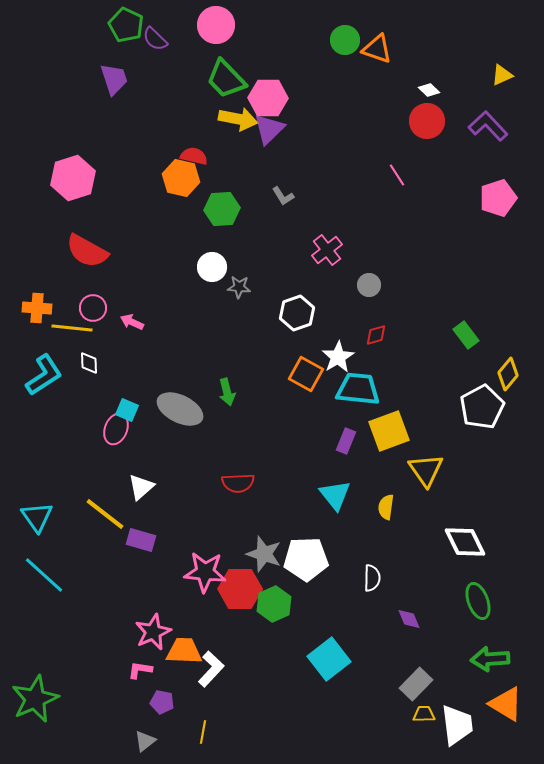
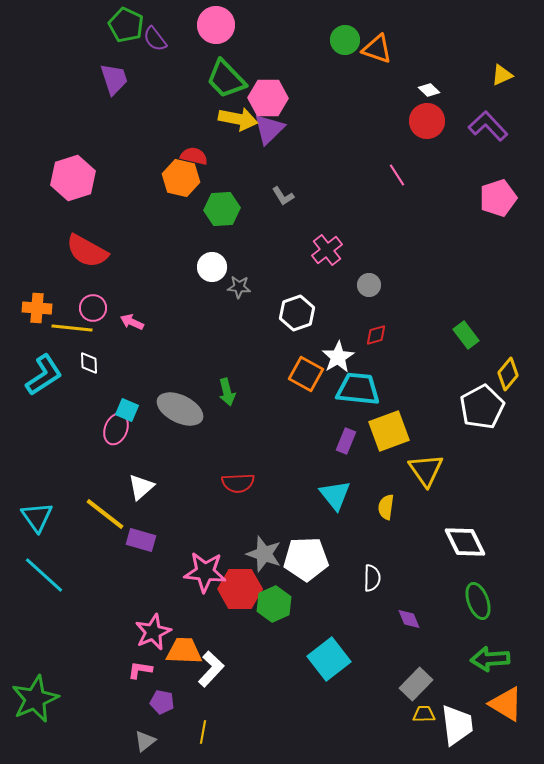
purple semicircle at (155, 39): rotated 8 degrees clockwise
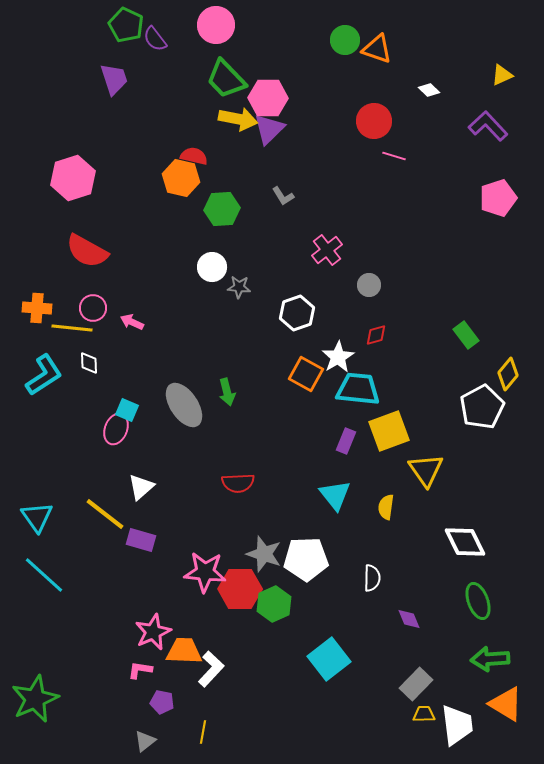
red circle at (427, 121): moved 53 px left
pink line at (397, 175): moved 3 px left, 19 px up; rotated 40 degrees counterclockwise
gray ellipse at (180, 409): moved 4 px right, 4 px up; rotated 30 degrees clockwise
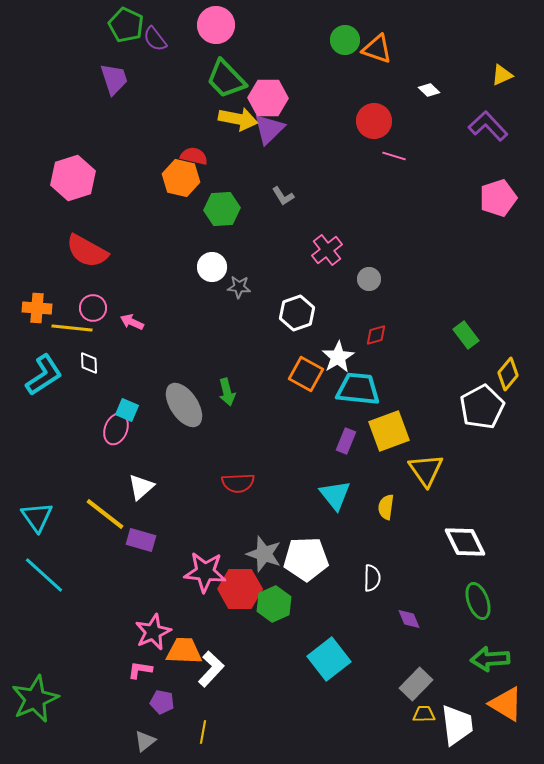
gray circle at (369, 285): moved 6 px up
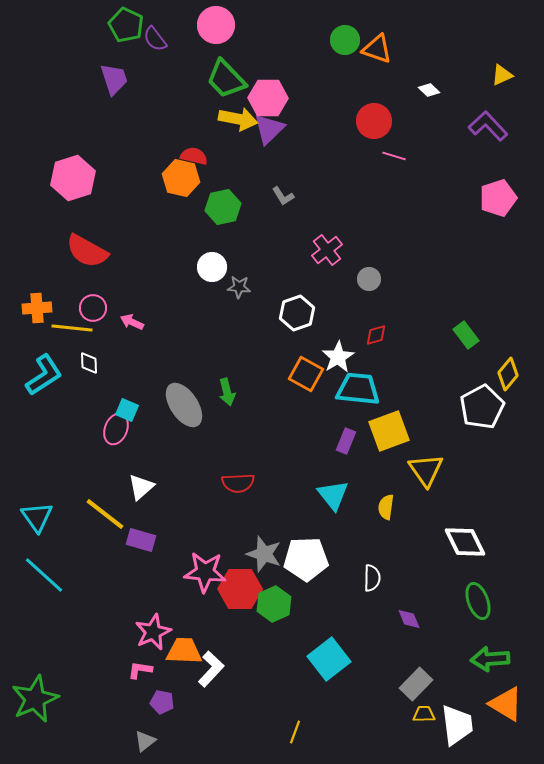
green hexagon at (222, 209): moved 1 px right, 2 px up; rotated 8 degrees counterclockwise
orange cross at (37, 308): rotated 8 degrees counterclockwise
cyan triangle at (335, 495): moved 2 px left
yellow line at (203, 732): moved 92 px right; rotated 10 degrees clockwise
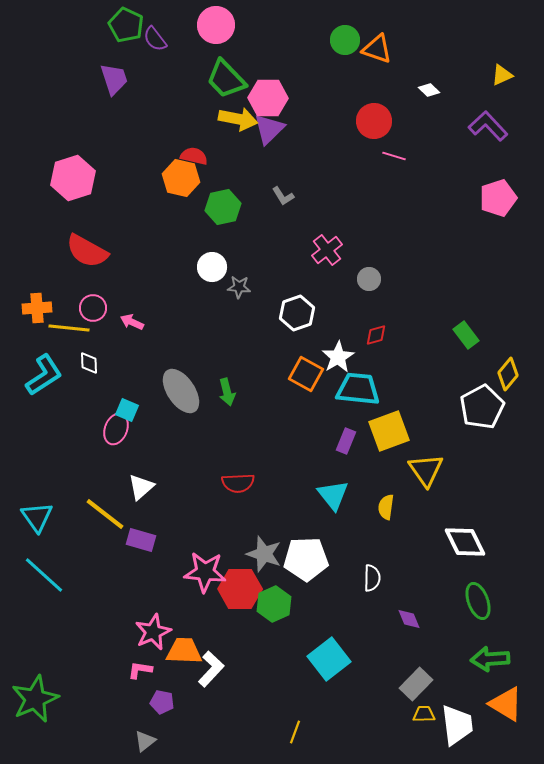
yellow line at (72, 328): moved 3 px left
gray ellipse at (184, 405): moved 3 px left, 14 px up
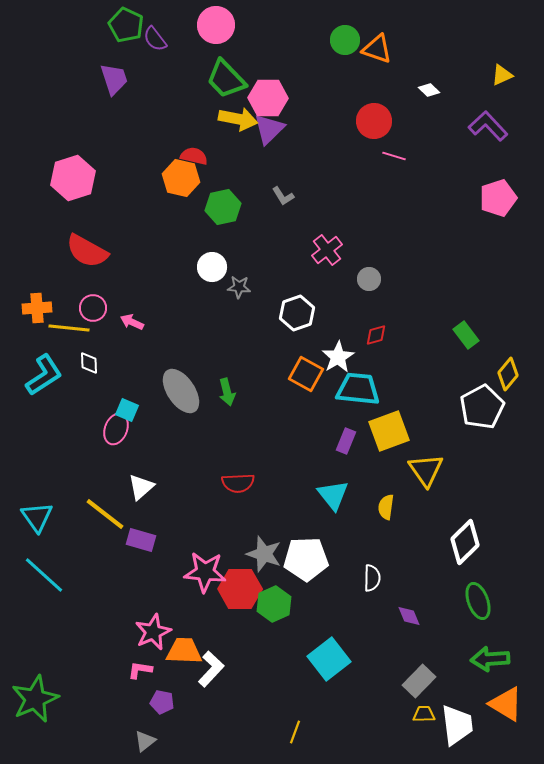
white diamond at (465, 542): rotated 72 degrees clockwise
purple diamond at (409, 619): moved 3 px up
gray rectangle at (416, 684): moved 3 px right, 3 px up
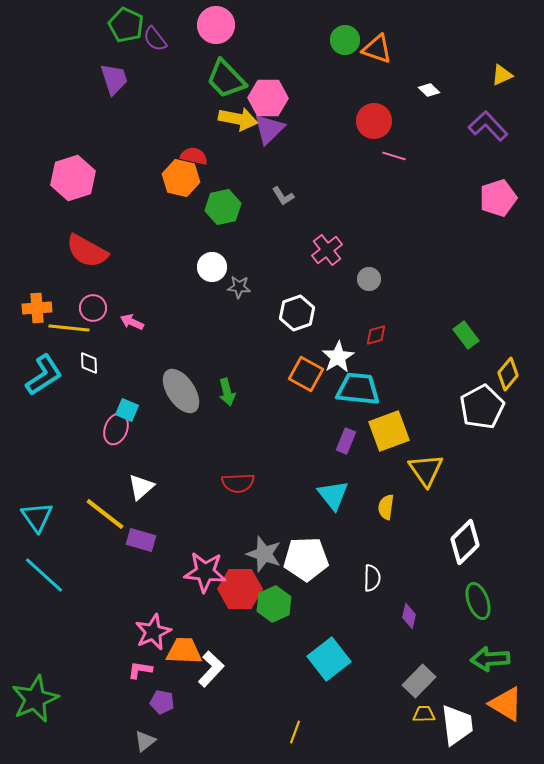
purple diamond at (409, 616): rotated 35 degrees clockwise
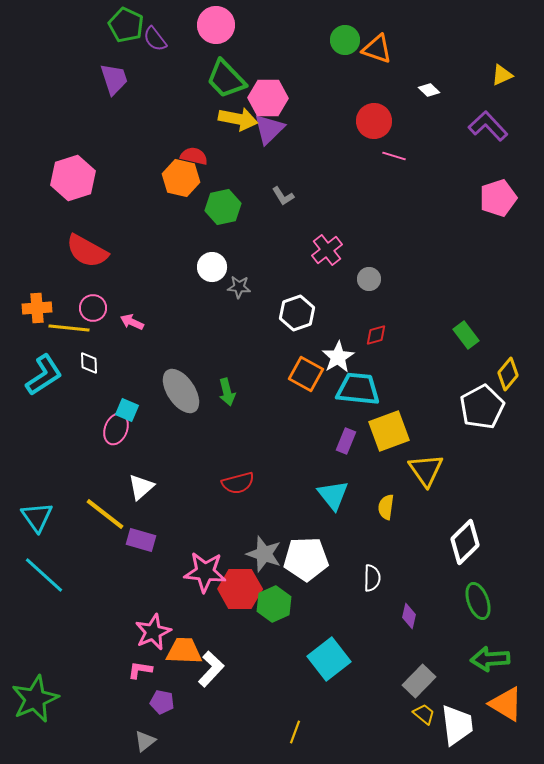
red semicircle at (238, 483): rotated 12 degrees counterclockwise
yellow trapezoid at (424, 714): rotated 40 degrees clockwise
